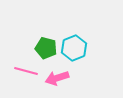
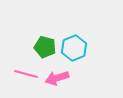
green pentagon: moved 1 px left, 1 px up
pink line: moved 3 px down
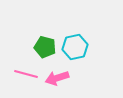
cyan hexagon: moved 1 px right, 1 px up; rotated 10 degrees clockwise
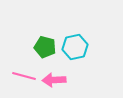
pink line: moved 2 px left, 2 px down
pink arrow: moved 3 px left, 2 px down; rotated 15 degrees clockwise
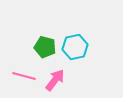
pink arrow: moved 1 px right; rotated 130 degrees clockwise
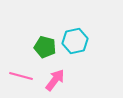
cyan hexagon: moved 6 px up
pink line: moved 3 px left
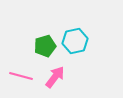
green pentagon: moved 1 px up; rotated 30 degrees counterclockwise
pink arrow: moved 3 px up
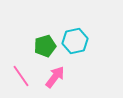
pink line: rotated 40 degrees clockwise
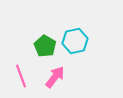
green pentagon: rotated 25 degrees counterclockwise
pink line: rotated 15 degrees clockwise
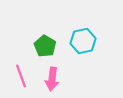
cyan hexagon: moved 8 px right
pink arrow: moved 3 px left, 2 px down; rotated 150 degrees clockwise
